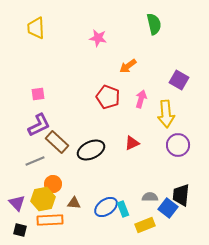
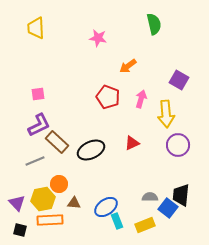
orange circle: moved 6 px right
cyan rectangle: moved 6 px left, 12 px down
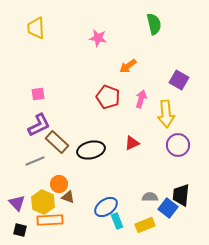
black ellipse: rotated 12 degrees clockwise
yellow hexagon: moved 3 px down; rotated 25 degrees counterclockwise
brown triangle: moved 6 px left, 6 px up; rotated 16 degrees clockwise
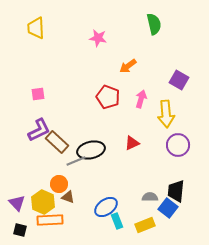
purple L-shape: moved 5 px down
gray line: moved 41 px right
black trapezoid: moved 5 px left, 4 px up
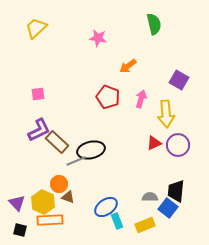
yellow trapezoid: rotated 50 degrees clockwise
red triangle: moved 22 px right
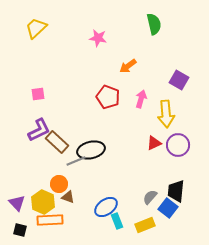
gray semicircle: rotated 49 degrees counterclockwise
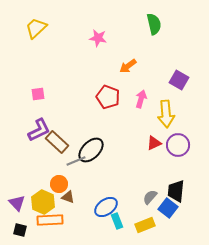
black ellipse: rotated 32 degrees counterclockwise
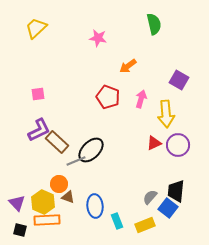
blue ellipse: moved 11 px left, 1 px up; rotated 60 degrees counterclockwise
orange rectangle: moved 3 px left
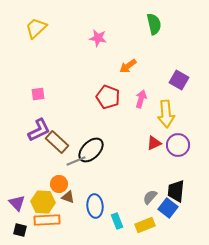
yellow hexagon: rotated 20 degrees counterclockwise
